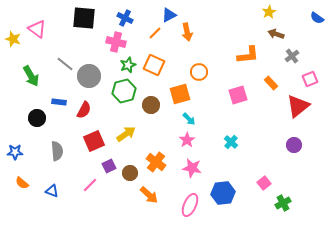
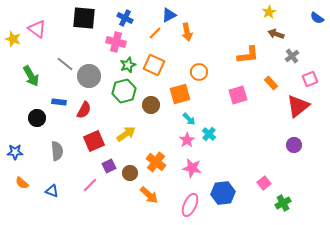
cyan cross at (231, 142): moved 22 px left, 8 px up
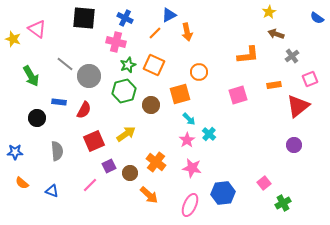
orange rectangle at (271, 83): moved 3 px right, 2 px down; rotated 56 degrees counterclockwise
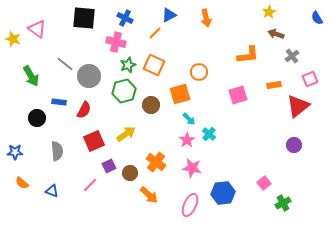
blue semicircle at (317, 18): rotated 24 degrees clockwise
orange arrow at (187, 32): moved 19 px right, 14 px up
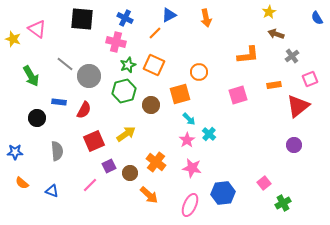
black square at (84, 18): moved 2 px left, 1 px down
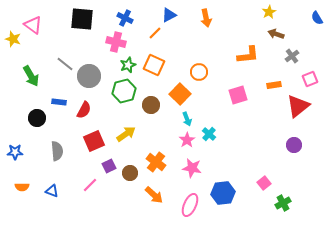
pink triangle at (37, 29): moved 4 px left, 4 px up
orange square at (180, 94): rotated 30 degrees counterclockwise
cyan arrow at (189, 119): moved 2 px left; rotated 24 degrees clockwise
orange semicircle at (22, 183): moved 4 px down; rotated 40 degrees counterclockwise
orange arrow at (149, 195): moved 5 px right
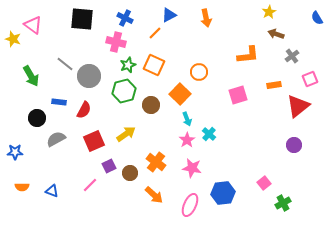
gray semicircle at (57, 151): moved 1 px left, 12 px up; rotated 114 degrees counterclockwise
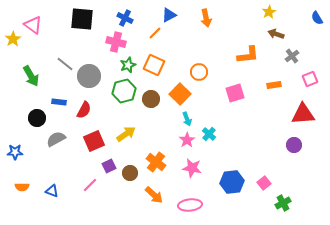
yellow star at (13, 39): rotated 21 degrees clockwise
pink square at (238, 95): moved 3 px left, 2 px up
brown circle at (151, 105): moved 6 px up
red triangle at (298, 106): moved 5 px right, 8 px down; rotated 35 degrees clockwise
blue hexagon at (223, 193): moved 9 px right, 11 px up
pink ellipse at (190, 205): rotated 60 degrees clockwise
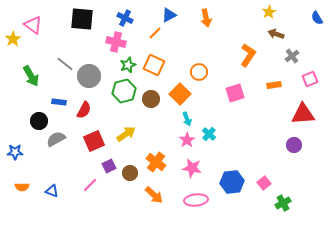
orange L-shape at (248, 55): rotated 50 degrees counterclockwise
black circle at (37, 118): moved 2 px right, 3 px down
pink ellipse at (190, 205): moved 6 px right, 5 px up
